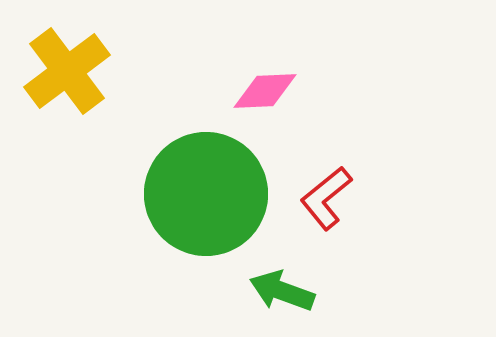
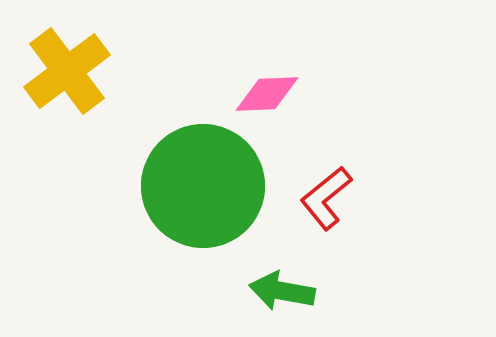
pink diamond: moved 2 px right, 3 px down
green circle: moved 3 px left, 8 px up
green arrow: rotated 10 degrees counterclockwise
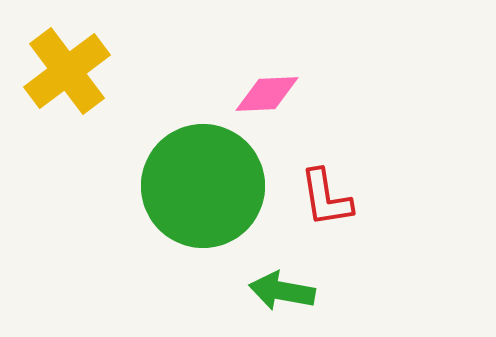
red L-shape: rotated 60 degrees counterclockwise
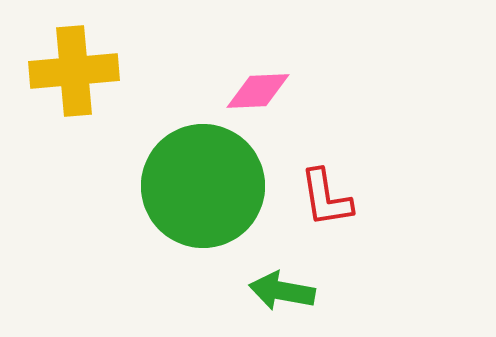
yellow cross: moved 7 px right; rotated 32 degrees clockwise
pink diamond: moved 9 px left, 3 px up
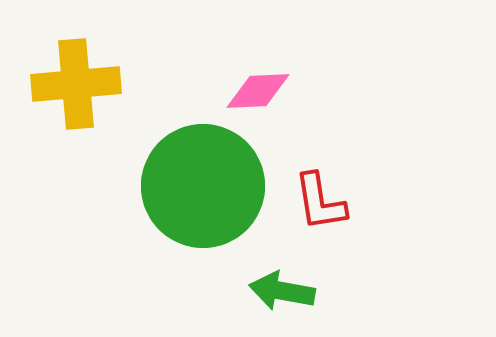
yellow cross: moved 2 px right, 13 px down
red L-shape: moved 6 px left, 4 px down
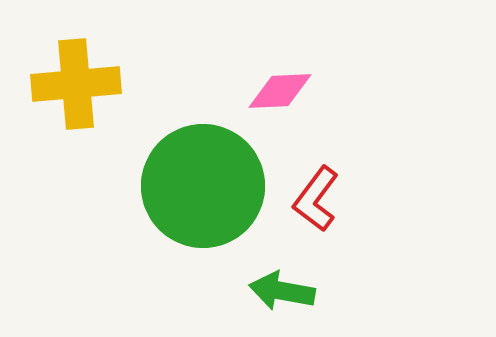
pink diamond: moved 22 px right
red L-shape: moved 4 px left, 3 px up; rotated 46 degrees clockwise
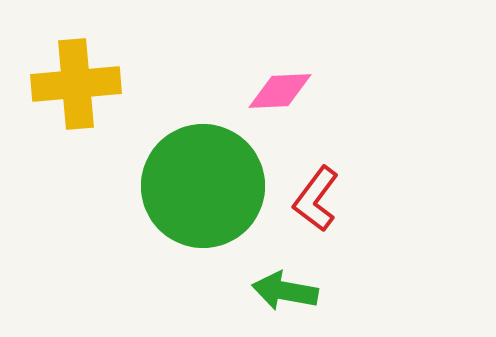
green arrow: moved 3 px right
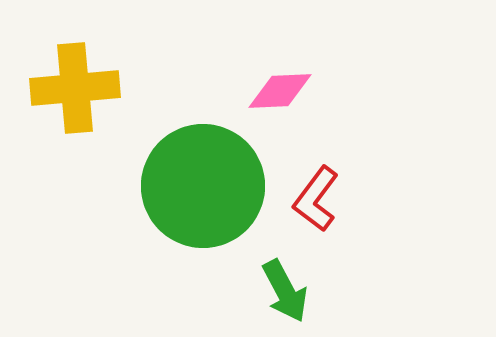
yellow cross: moved 1 px left, 4 px down
green arrow: rotated 128 degrees counterclockwise
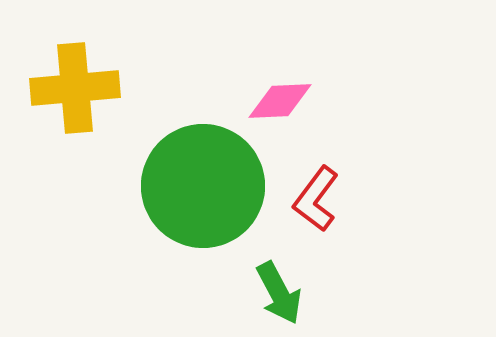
pink diamond: moved 10 px down
green arrow: moved 6 px left, 2 px down
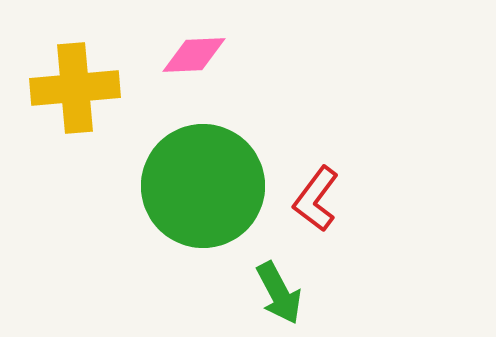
pink diamond: moved 86 px left, 46 px up
